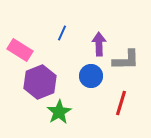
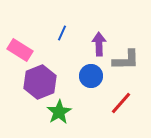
red line: rotated 25 degrees clockwise
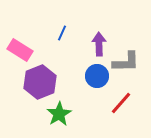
gray L-shape: moved 2 px down
blue circle: moved 6 px right
green star: moved 2 px down
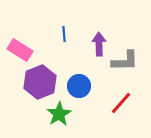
blue line: moved 2 px right, 1 px down; rotated 28 degrees counterclockwise
gray L-shape: moved 1 px left, 1 px up
blue circle: moved 18 px left, 10 px down
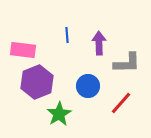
blue line: moved 3 px right, 1 px down
purple arrow: moved 1 px up
pink rectangle: moved 3 px right; rotated 25 degrees counterclockwise
gray L-shape: moved 2 px right, 2 px down
purple hexagon: moved 3 px left
blue circle: moved 9 px right
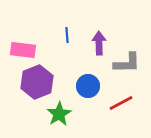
red line: rotated 20 degrees clockwise
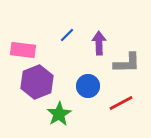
blue line: rotated 49 degrees clockwise
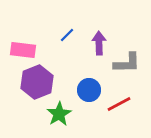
blue circle: moved 1 px right, 4 px down
red line: moved 2 px left, 1 px down
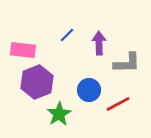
red line: moved 1 px left
